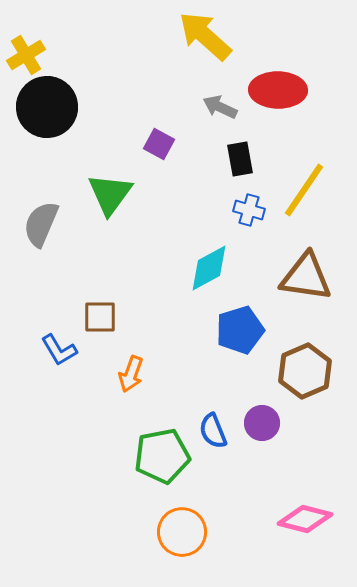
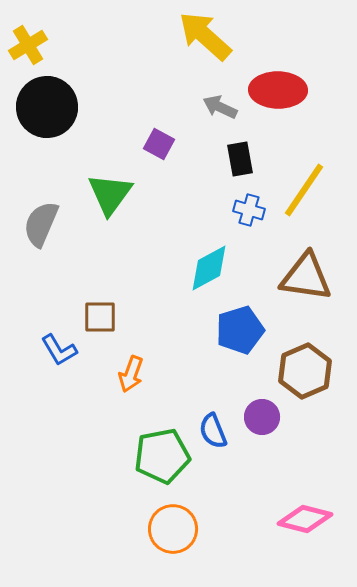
yellow cross: moved 2 px right, 10 px up
purple circle: moved 6 px up
orange circle: moved 9 px left, 3 px up
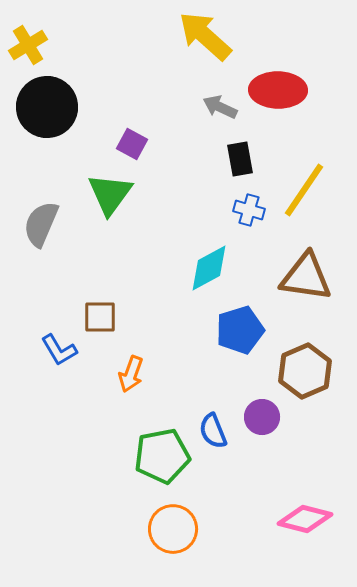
purple square: moved 27 px left
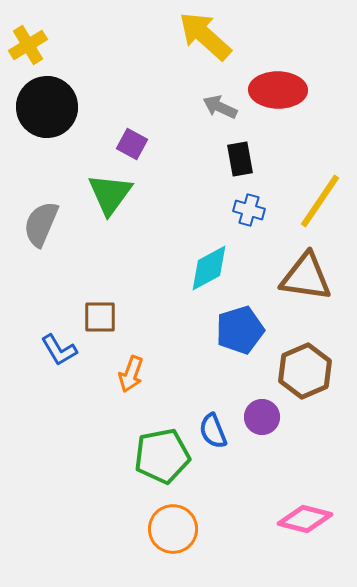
yellow line: moved 16 px right, 11 px down
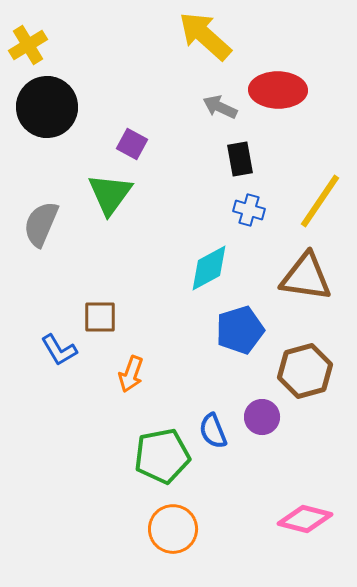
brown hexagon: rotated 8 degrees clockwise
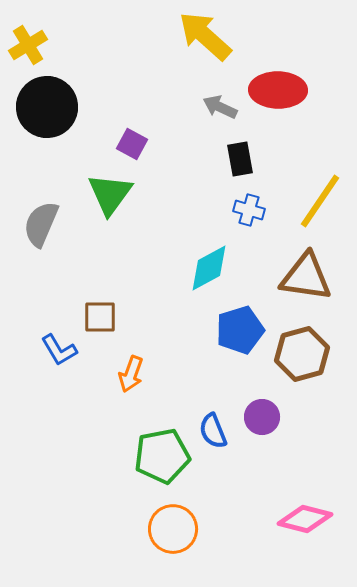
brown hexagon: moved 3 px left, 17 px up
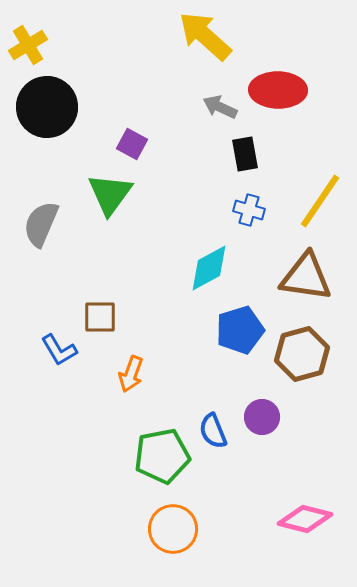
black rectangle: moved 5 px right, 5 px up
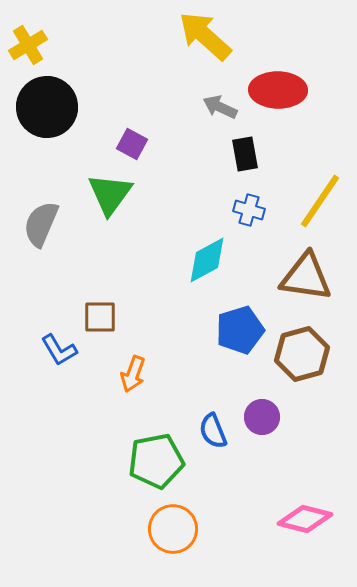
cyan diamond: moved 2 px left, 8 px up
orange arrow: moved 2 px right
green pentagon: moved 6 px left, 5 px down
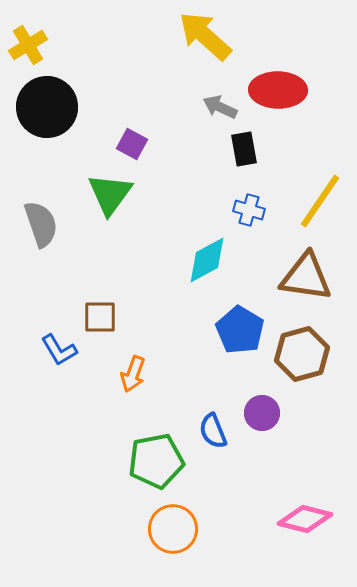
black rectangle: moved 1 px left, 5 px up
gray semicircle: rotated 138 degrees clockwise
blue pentagon: rotated 24 degrees counterclockwise
purple circle: moved 4 px up
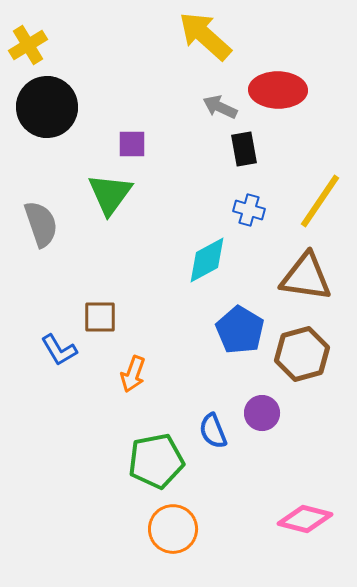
purple square: rotated 28 degrees counterclockwise
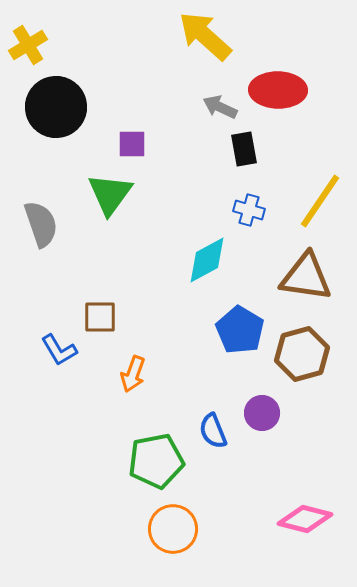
black circle: moved 9 px right
